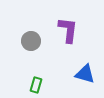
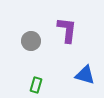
purple L-shape: moved 1 px left
blue triangle: moved 1 px down
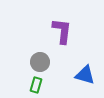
purple L-shape: moved 5 px left, 1 px down
gray circle: moved 9 px right, 21 px down
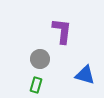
gray circle: moved 3 px up
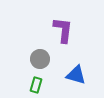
purple L-shape: moved 1 px right, 1 px up
blue triangle: moved 9 px left
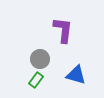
green rectangle: moved 5 px up; rotated 21 degrees clockwise
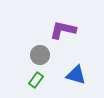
purple L-shape: rotated 84 degrees counterclockwise
gray circle: moved 4 px up
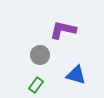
green rectangle: moved 5 px down
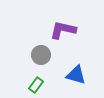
gray circle: moved 1 px right
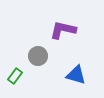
gray circle: moved 3 px left, 1 px down
green rectangle: moved 21 px left, 9 px up
